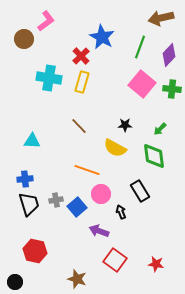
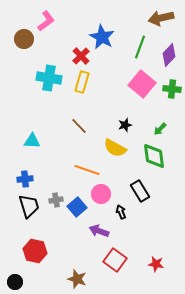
black star: rotated 16 degrees counterclockwise
black trapezoid: moved 2 px down
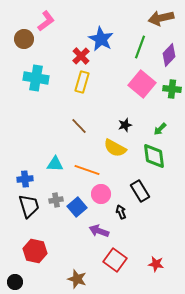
blue star: moved 1 px left, 2 px down
cyan cross: moved 13 px left
cyan triangle: moved 23 px right, 23 px down
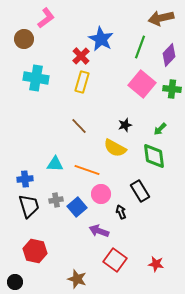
pink L-shape: moved 3 px up
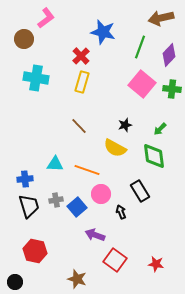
blue star: moved 2 px right, 7 px up; rotated 15 degrees counterclockwise
purple arrow: moved 4 px left, 4 px down
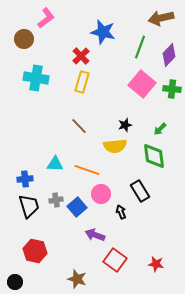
yellow semicircle: moved 2 px up; rotated 35 degrees counterclockwise
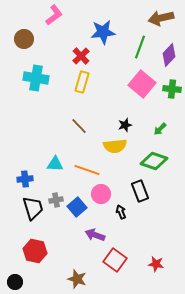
pink L-shape: moved 8 px right, 3 px up
blue star: rotated 20 degrees counterclockwise
green diamond: moved 5 px down; rotated 64 degrees counterclockwise
black rectangle: rotated 10 degrees clockwise
black trapezoid: moved 4 px right, 2 px down
